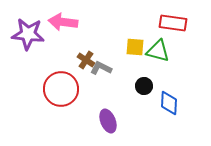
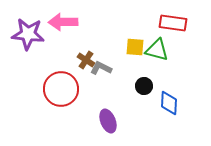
pink arrow: rotated 8 degrees counterclockwise
green triangle: moved 1 px left, 1 px up
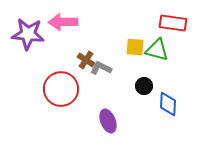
blue diamond: moved 1 px left, 1 px down
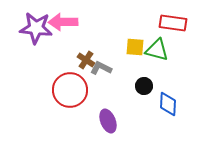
purple star: moved 8 px right, 6 px up
red circle: moved 9 px right, 1 px down
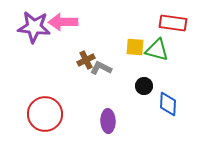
purple star: moved 2 px left, 1 px up
brown cross: rotated 30 degrees clockwise
red circle: moved 25 px left, 24 px down
purple ellipse: rotated 20 degrees clockwise
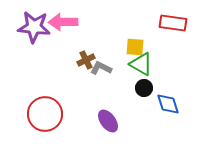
green triangle: moved 16 px left, 14 px down; rotated 15 degrees clockwise
black circle: moved 2 px down
blue diamond: rotated 20 degrees counterclockwise
purple ellipse: rotated 35 degrees counterclockwise
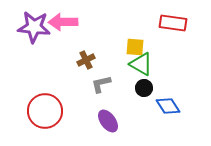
gray L-shape: moved 16 px down; rotated 40 degrees counterclockwise
blue diamond: moved 2 px down; rotated 15 degrees counterclockwise
red circle: moved 3 px up
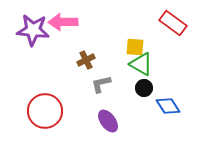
red rectangle: rotated 28 degrees clockwise
purple star: moved 1 px left, 3 px down
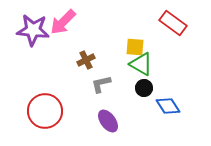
pink arrow: rotated 44 degrees counterclockwise
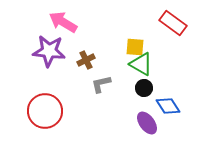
pink arrow: rotated 76 degrees clockwise
purple star: moved 16 px right, 21 px down
purple ellipse: moved 39 px right, 2 px down
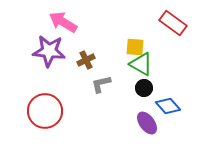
blue diamond: rotated 10 degrees counterclockwise
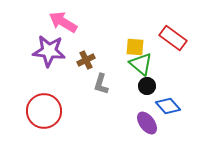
red rectangle: moved 15 px down
green triangle: rotated 10 degrees clockwise
gray L-shape: rotated 60 degrees counterclockwise
black circle: moved 3 px right, 2 px up
red circle: moved 1 px left
